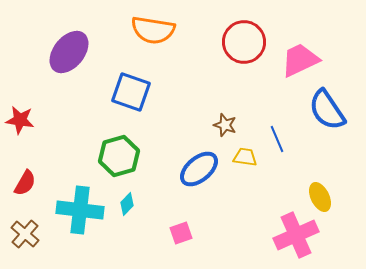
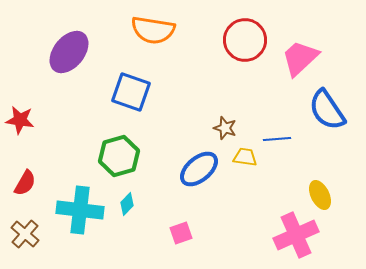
red circle: moved 1 px right, 2 px up
pink trapezoid: moved 2 px up; rotated 18 degrees counterclockwise
brown star: moved 3 px down
blue line: rotated 72 degrees counterclockwise
yellow ellipse: moved 2 px up
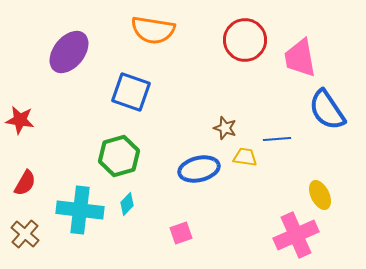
pink trapezoid: rotated 57 degrees counterclockwise
blue ellipse: rotated 27 degrees clockwise
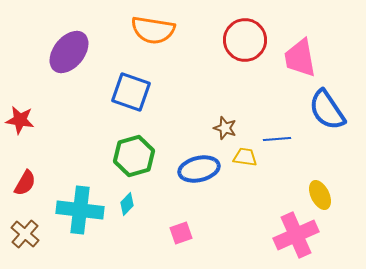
green hexagon: moved 15 px right
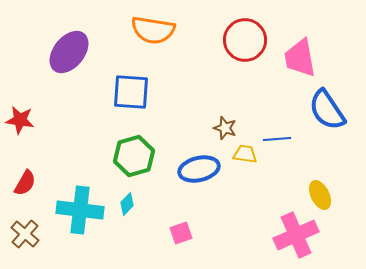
blue square: rotated 15 degrees counterclockwise
yellow trapezoid: moved 3 px up
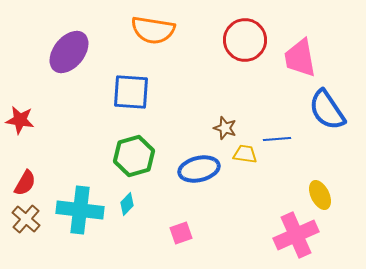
brown cross: moved 1 px right, 15 px up
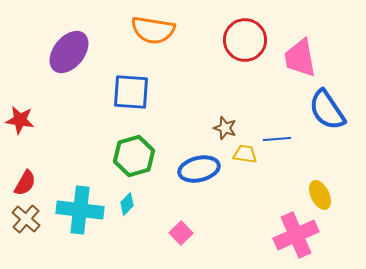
pink square: rotated 25 degrees counterclockwise
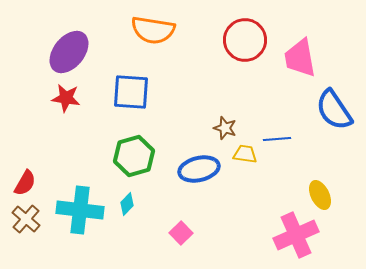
blue semicircle: moved 7 px right
red star: moved 46 px right, 22 px up
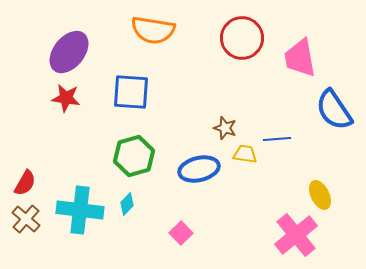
red circle: moved 3 px left, 2 px up
pink cross: rotated 15 degrees counterclockwise
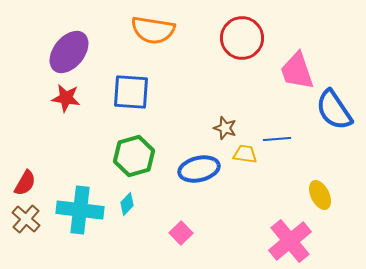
pink trapezoid: moved 3 px left, 13 px down; rotated 9 degrees counterclockwise
pink cross: moved 6 px left, 6 px down
